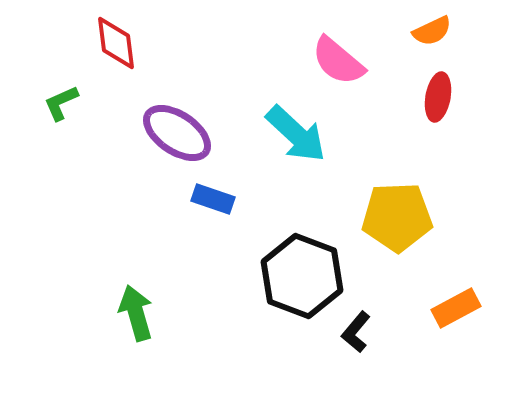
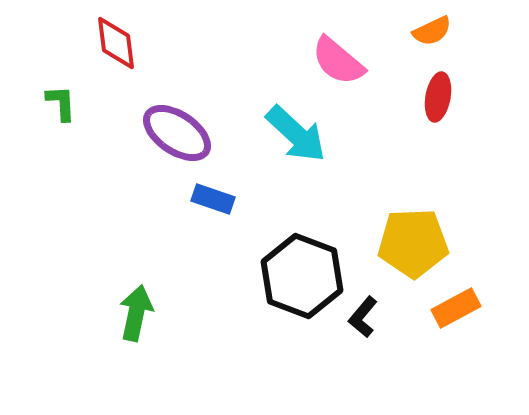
green L-shape: rotated 111 degrees clockwise
yellow pentagon: moved 16 px right, 26 px down
green arrow: rotated 28 degrees clockwise
black L-shape: moved 7 px right, 15 px up
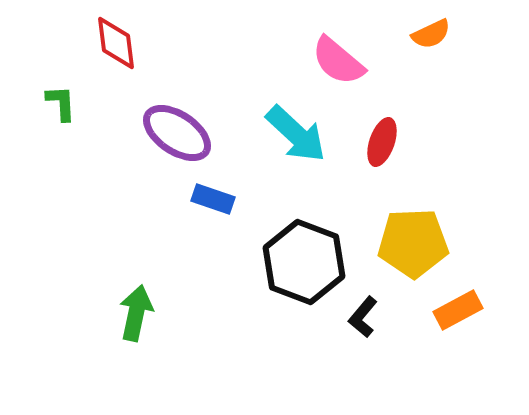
orange semicircle: moved 1 px left, 3 px down
red ellipse: moved 56 px left, 45 px down; rotated 9 degrees clockwise
black hexagon: moved 2 px right, 14 px up
orange rectangle: moved 2 px right, 2 px down
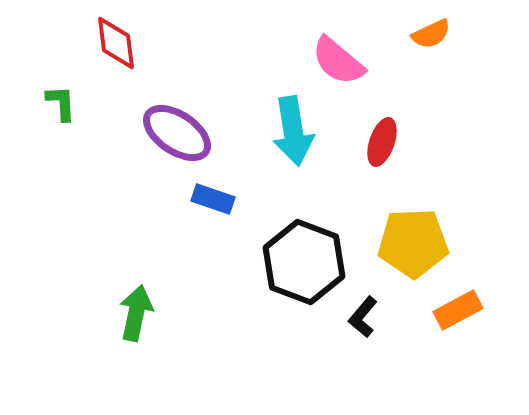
cyan arrow: moved 3 px left, 3 px up; rotated 38 degrees clockwise
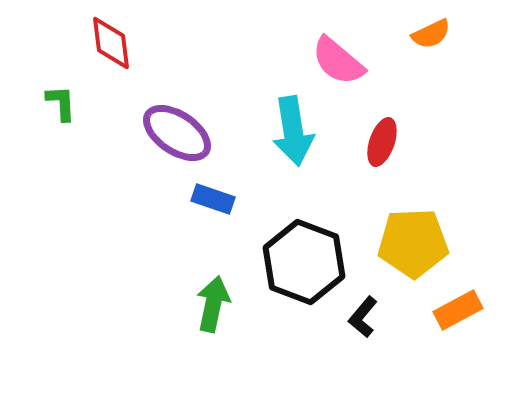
red diamond: moved 5 px left
green arrow: moved 77 px right, 9 px up
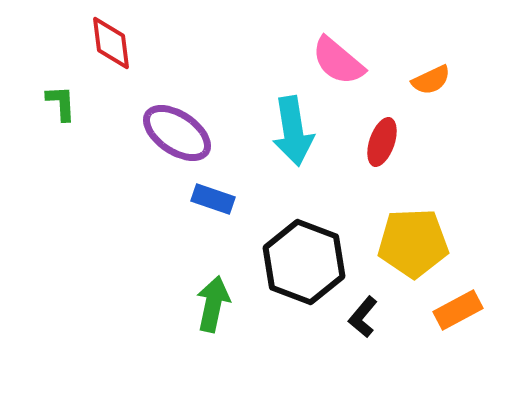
orange semicircle: moved 46 px down
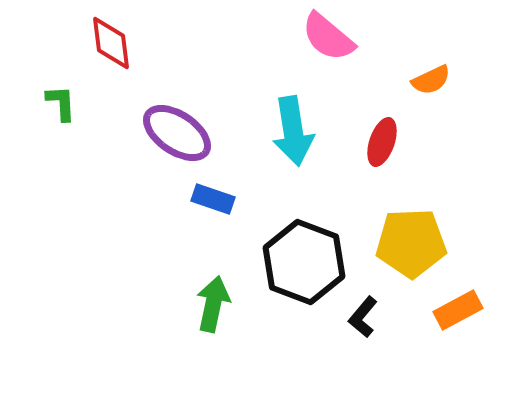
pink semicircle: moved 10 px left, 24 px up
yellow pentagon: moved 2 px left
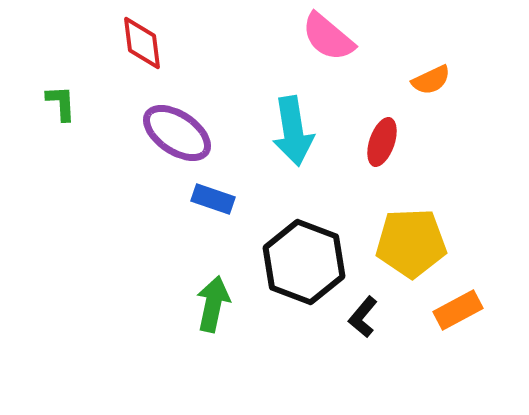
red diamond: moved 31 px right
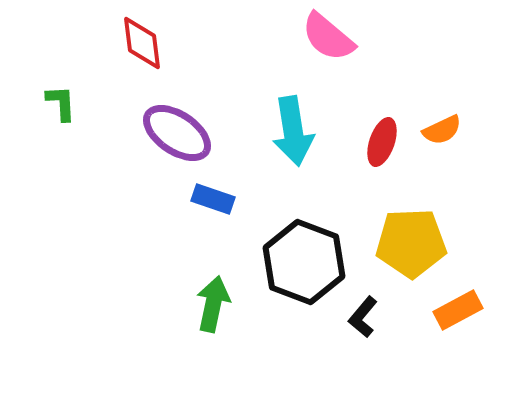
orange semicircle: moved 11 px right, 50 px down
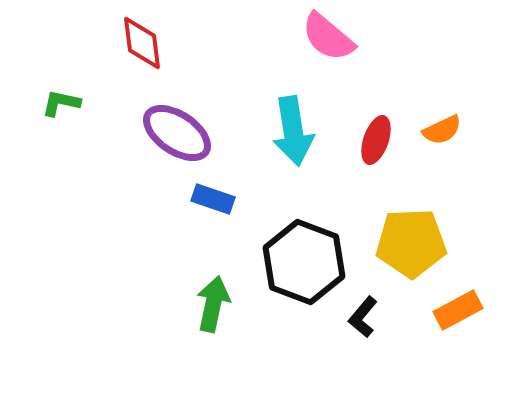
green L-shape: rotated 75 degrees counterclockwise
red ellipse: moved 6 px left, 2 px up
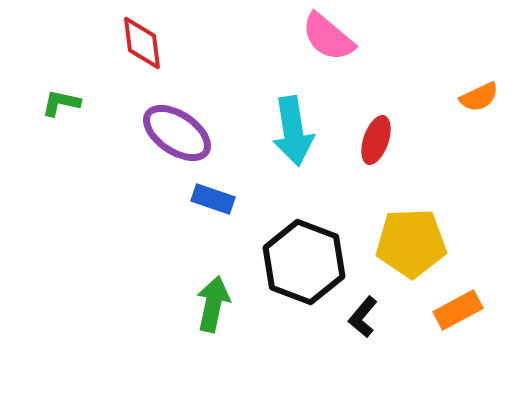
orange semicircle: moved 37 px right, 33 px up
